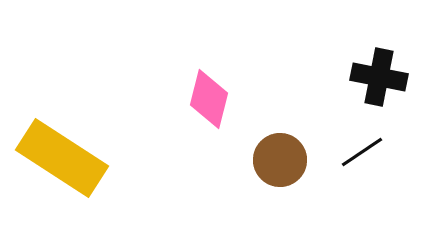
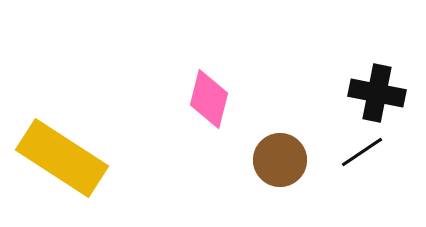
black cross: moved 2 px left, 16 px down
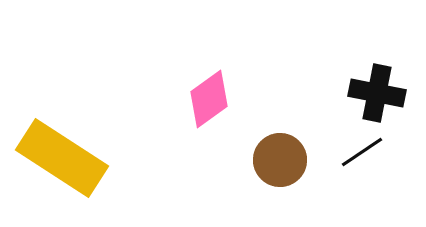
pink diamond: rotated 40 degrees clockwise
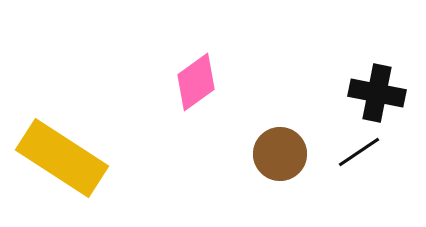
pink diamond: moved 13 px left, 17 px up
black line: moved 3 px left
brown circle: moved 6 px up
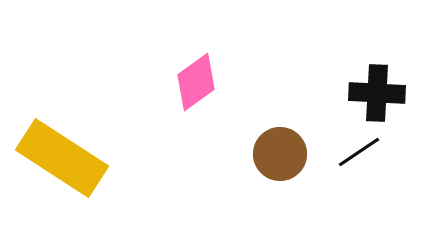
black cross: rotated 8 degrees counterclockwise
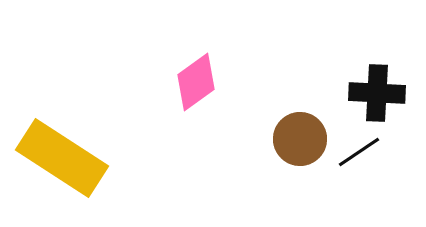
brown circle: moved 20 px right, 15 px up
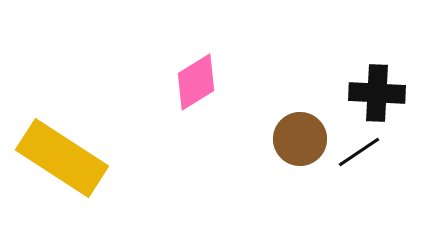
pink diamond: rotated 4 degrees clockwise
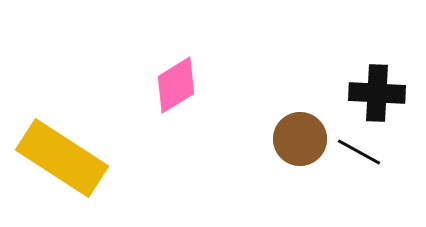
pink diamond: moved 20 px left, 3 px down
black line: rotated 63 degrees clockwise
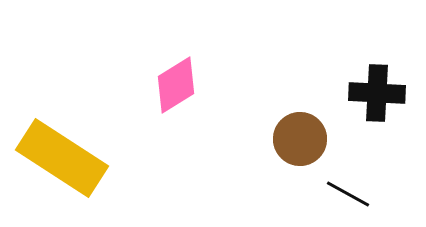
black line: moved 11 px left, 42 px down
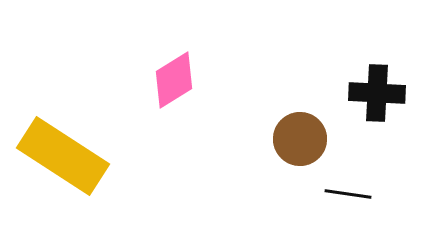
pink diamond: moved 2 px left, 5 px up
yellow rectangle: moved 1 px right, 2 px up
black line: rotated 21 degrees counterclockwise
